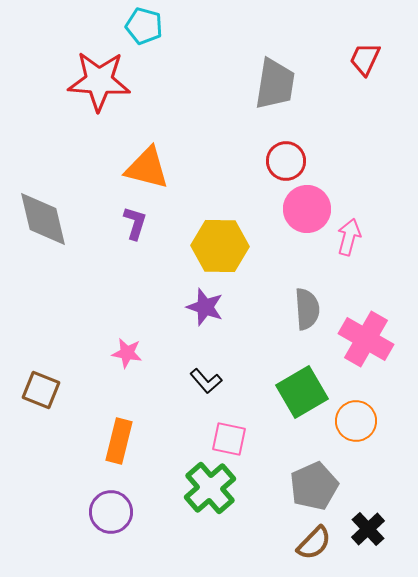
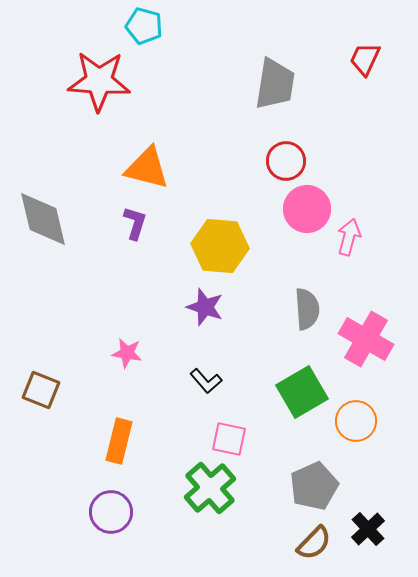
yellow hexagon: rotated 4 degrees clockwise
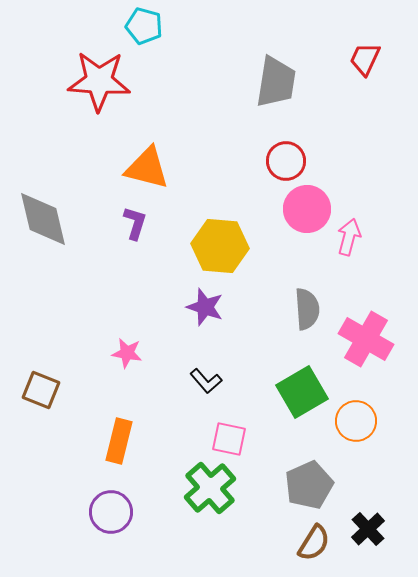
gray trapezoid: moved 1 px right, 2 px up
gray pentagon: moved 5 px left, 1 px up
brown semicircle: rotated 12 degrees counterclockwise
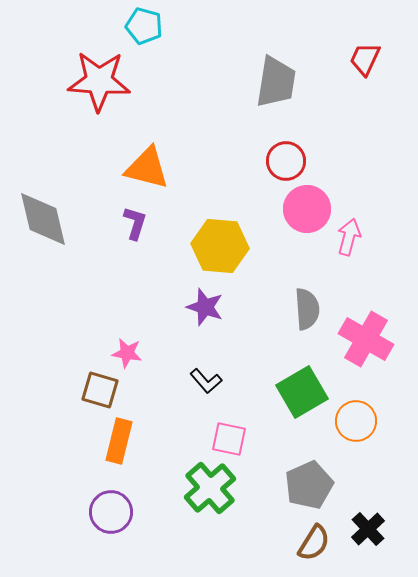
brown square: moved 59 px right; rotated 6 degrees counterclockwise
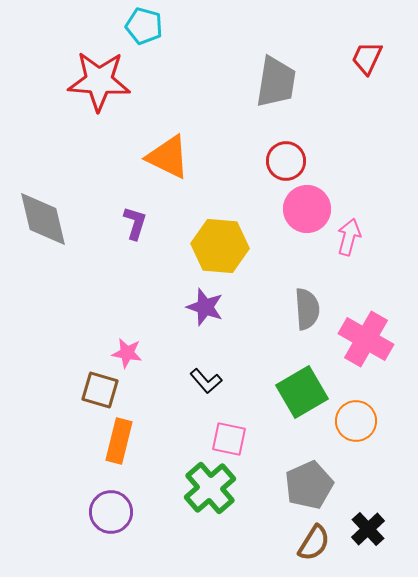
red trapezoid: moved 2 px right, 1 px up
orange triangle: moved 21 px right, 11 px up; rotated 12 degrees clockwise
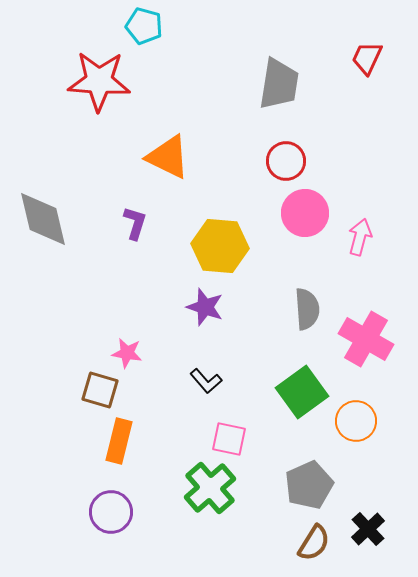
gray trapezoid: moved 3 px right, 2 px down
pink circle: moved 2 px left, 4 px down
pink arrow: moved 11 px right
green square: rotated 6 degrees counterclockwise
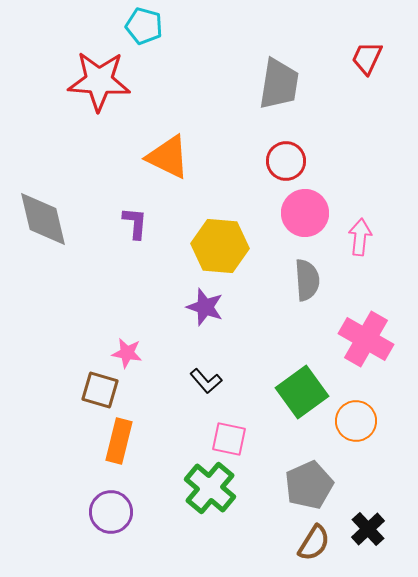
purple L-shape: rotated 12 degrees counterclockwise
pink arrow: rotated 9 degrees counterclockwise
gray semicircle: moved 29 px up
green cross: rotated 9 degrees counterclockwise
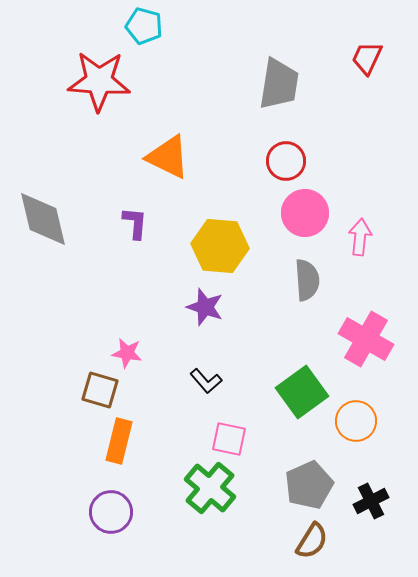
black cross: moved 3 px right, 28 px up; rotated 16 degrees clockwise
brown semicircle: moved 2 px left, 2 px up
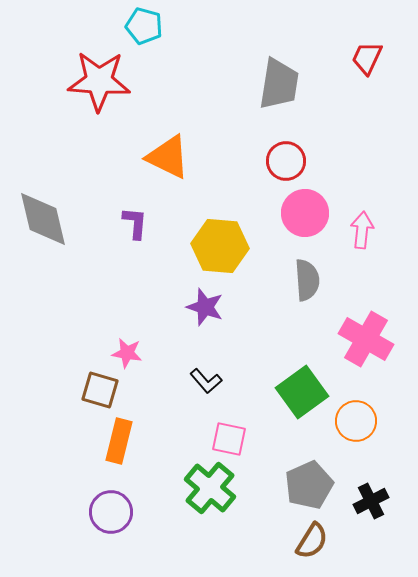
pink arrow: moved 2 px right, 7 px up
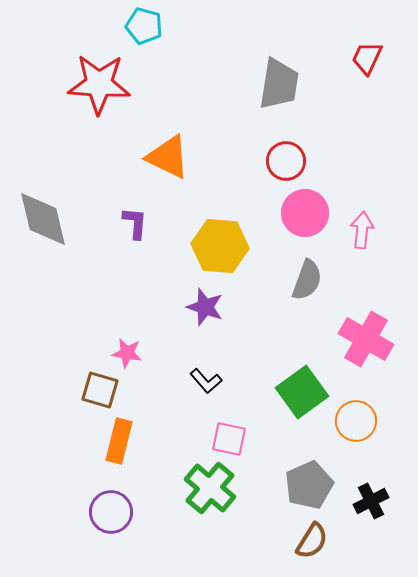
red star: moved 3 px down
gray semicircle: rotated 24 degrees clockwise
